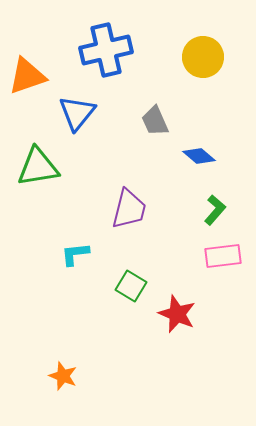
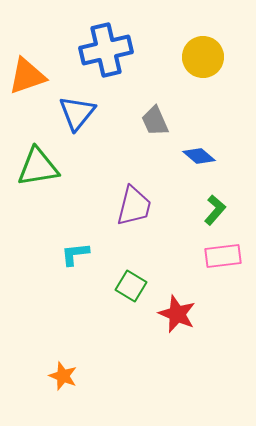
purple trapezoid: moved 5 px right, 3 px up
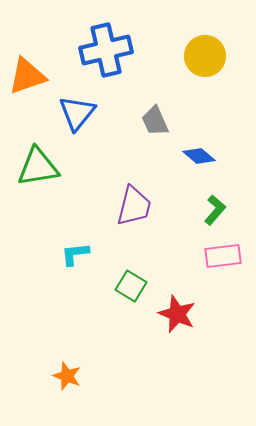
yellow circle: moved 2 px right, 1 px up
orange star: moved 4 px right
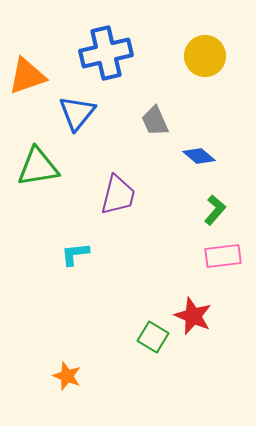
blue cross: moved 3 px down
purple trapezoid: moved 16 px left, 11 px up
green square: moved 22 px right, 51 px down
red star: moved 16 px right, 2 px down
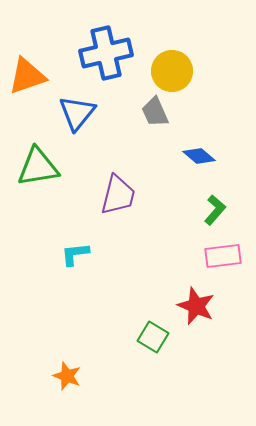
yellow circle: moved 33 px left, 15 px down
gray trapezoid: moved 9 px up
red star: moved 3 px right, 10 px up
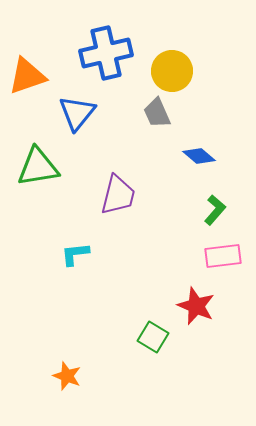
gray trapezoid: moved 2 px right, 1 px down
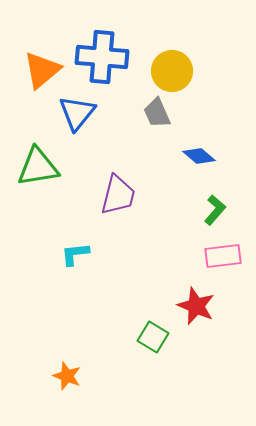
blue cross: moved 4 px left, 4 px down; rotated 18 degrees clockwise
orange triangle: moved 15 px right, 6 px up; rotated 21 degrees counterclockwise
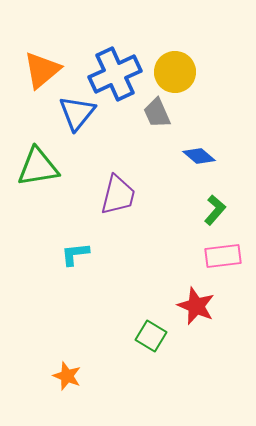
blue cross: moved 13 px right, 17 px down; rotated 30 degrees counterclockwise
yellow circle: moved 3 px right, 1 px down
green square: moved 2 px left, 1 px up
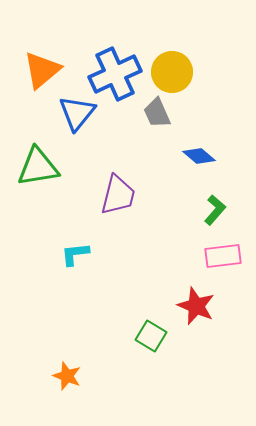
yellow circle: moved 3 px left
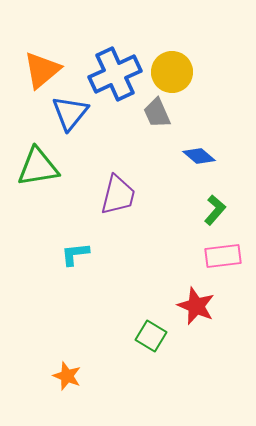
blue triangle: moved 7 px left
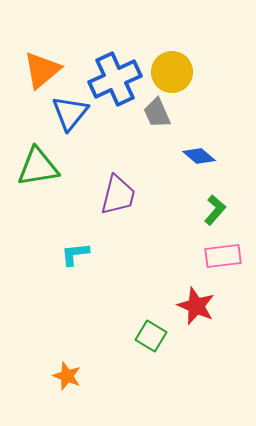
blue cross: moved 5 px down
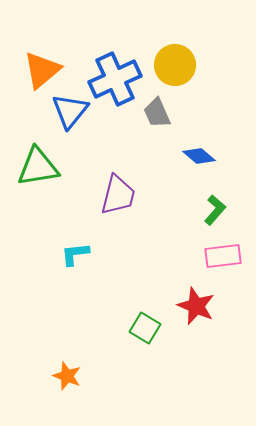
yellow circle: moved 3 px right, 7 px up
blue triangle: moved 2 px up
green square: moved 6 px left, 8 px up
